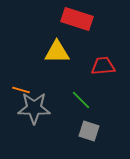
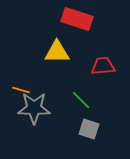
gray square: moved 2 px up
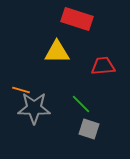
green line: moved 4 px down
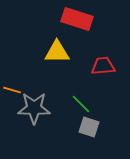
orange line: moved 9 px left
gray square: moved 2 px up
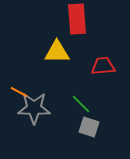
red rectangle: rotated 68 degrees clockwise
orange line: moved 7 px right, 2 px down; rotated 12 degrees clockwise
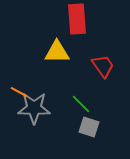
red trapezoid: rotated 60 degrees clockwise
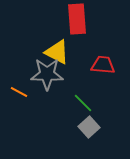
yellow triangle: rotated 28 degrees clockwise
red trapezoid: moved 1 px up; rotated 50 degrees counterclockwise
green line: moved 2 px right, 1 px up
gray star: moved 13 px right, 34 px up
gray square: rotated 30 degrees clockwise
